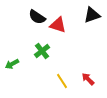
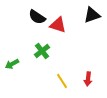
red arrow: rotated 128 degrees counterclockwise
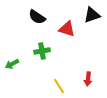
red triangle: moved 9 px right, 4 px down
green cross: rotated 28 degrees clockwise
yellow line: moved 3 px left, 5 px down
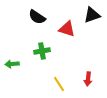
green arrow: rotated 24 degrees clockwise
yellow line: moved 2 px up
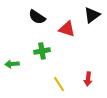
black triangle: rotated 18 degrees counterclockwise
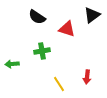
red arrow: moved 1 px left, 2 px up
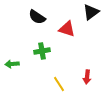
black triangle: moved 1 px left, 3 px up
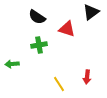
green cross: moved 3 px left, 6 px up
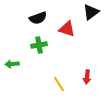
black semicircle: moved 1 px right, 1 px down; rotated 54 degrees counterclockwise
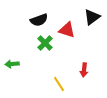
black triangle: moved 1 px right, 5 px down
black semicircle: moved 1 px right, 2 px down
red triangle: moved 1 px down
green cross: moved 6 px right, 2 px up; rotated 35 degrees counterclockwise
red arrow: moved 3 px left, 7 px up
